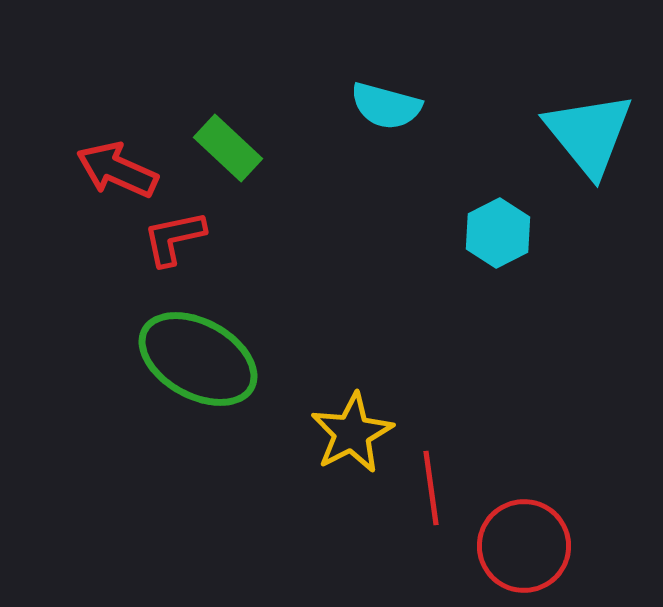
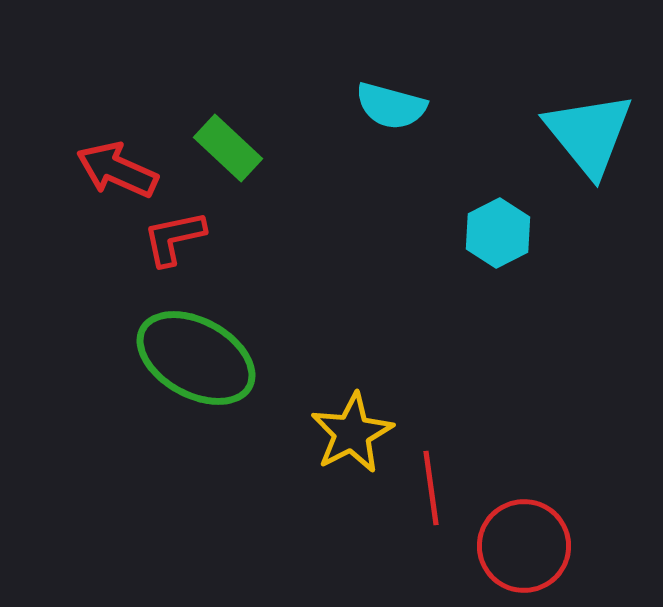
cyan semicircle: moved 5 px right
green ellipse: moved 2 px left, 1 px up
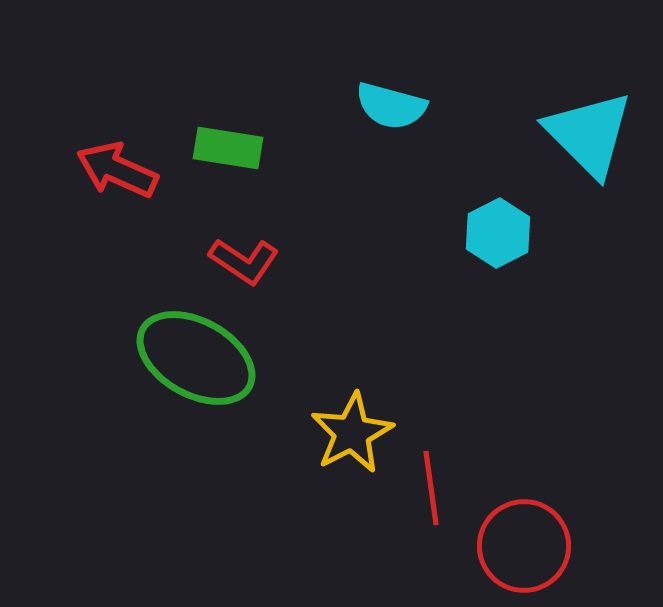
cyan triangle: rotated 6 degrees counterclockwise
green rectangle: rotated 34 degrees counterclockwise
red L-shape: moved 70 px right, 23 px down; rotated 134 degrees counterclockwise
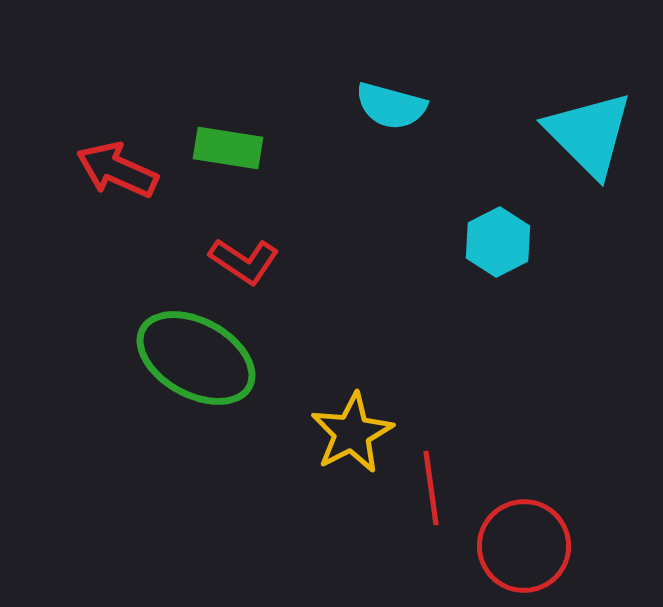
cyan hexagon: moved 9 px down
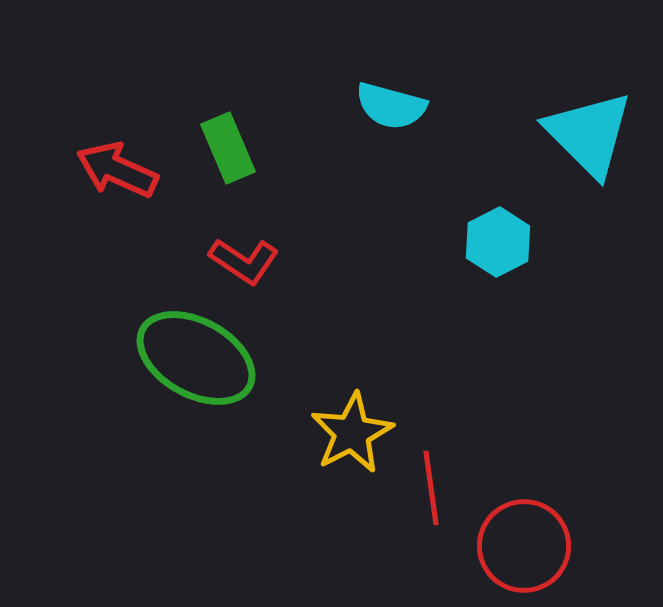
green rectangle: rotated 58 degrees clockwise
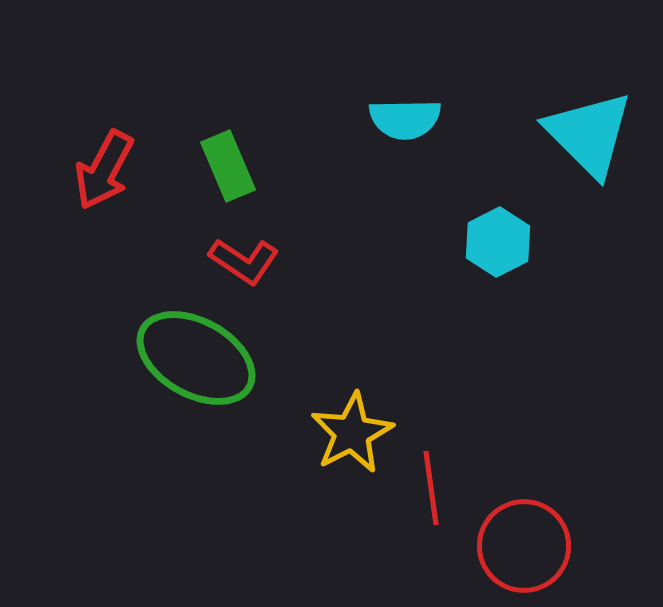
cyan semicircle: moved 14 px right, 13 px down; rotated 16 degrees counterclockwise
green rectangle: moved 18 px down
red arrow: moved 13 px left; rotated 86 degrees counterclockwise
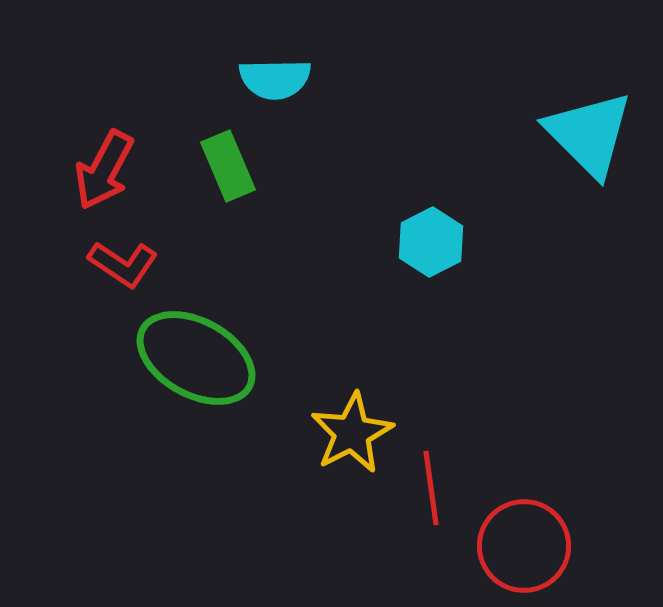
cyan semicircle: moved 130 px left, 40 px up
cyan hexagon: moved 67 px left
red L-shape: moved 121 px left, 3 px down
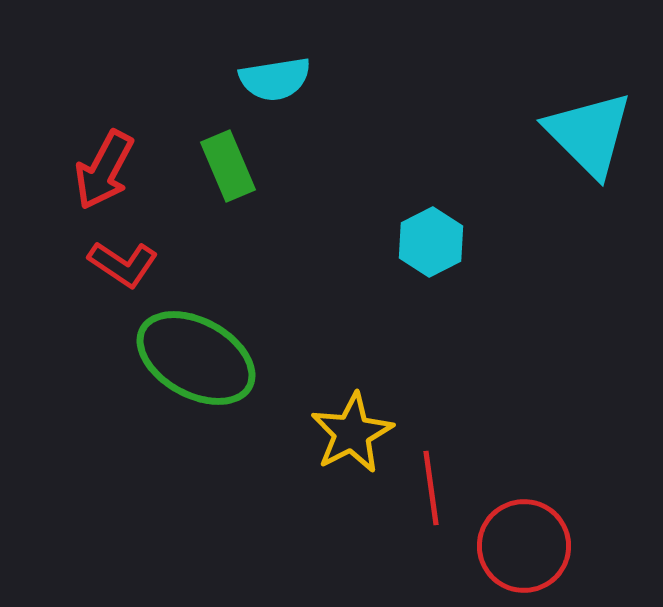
cyan semicircle: rotated 8 degrees counterclockwise
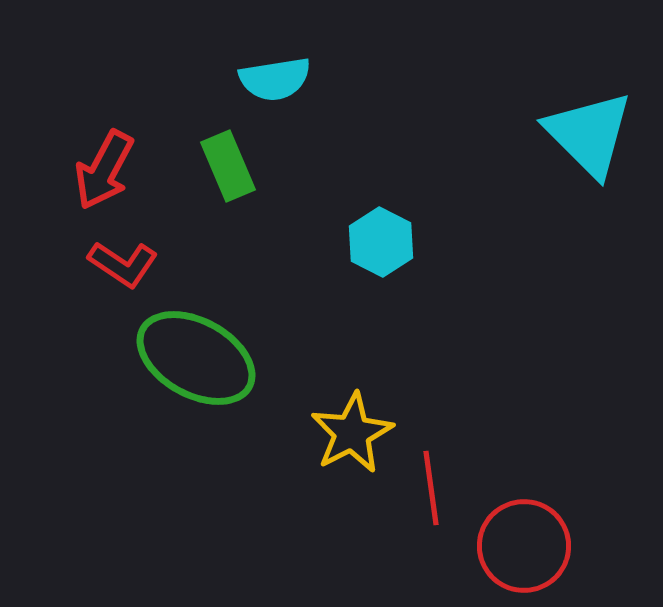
cyan hexagon: moved 50 px left; rotated 6 degrees counterclockwise
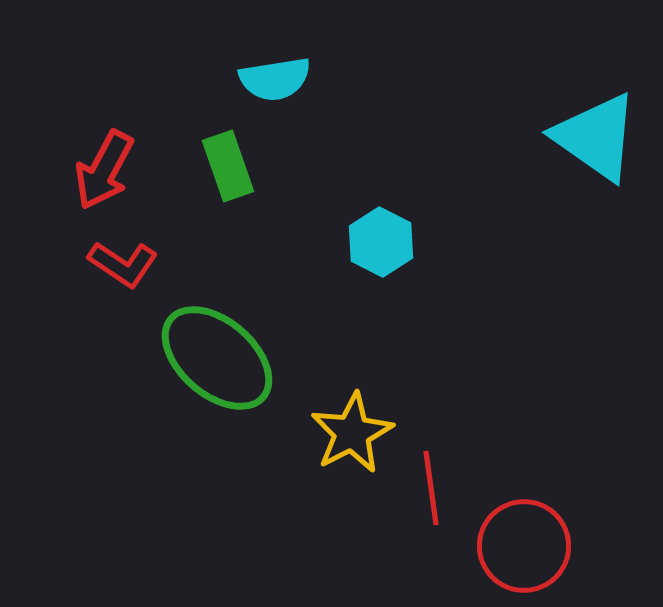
cyan triangle: moved 7 px right, 3 px down; rotated 10 degrees counterclockwise
green rectangle: rotated 4 degrees clockwise
green ellipse: moved 21 px right; rotated 12 degrees clockwise
